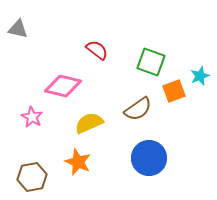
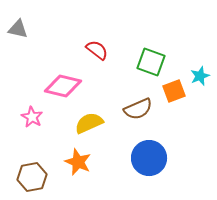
brown semicircle: rotated 12 degrees clockwise
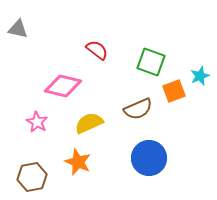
pink star: moved 5 px right, 5 px down
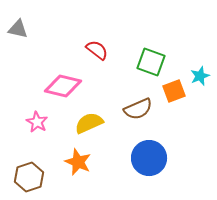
brown hexagon: moved 3 px left; rotated 8 degrees counterclockwise
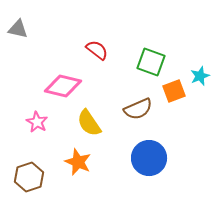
yellow semicircle: rotated 100 degrees counterclockwise
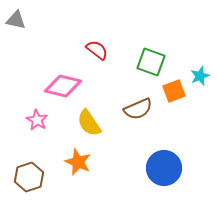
gray triangle: moved 2 px left, 9 px up
pink star: moved 2 px up
blue circle: moved 15 px right, 10 px down
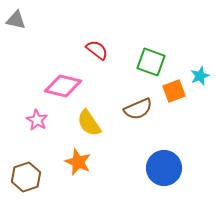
brown hexagon: moved 3 px left
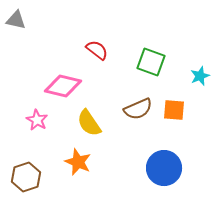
orange square: moved 19 px down; rotated 25 degrees clockwise
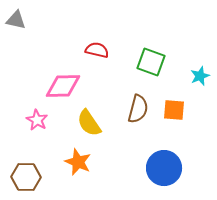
red semicircle: rotated 25 degrees counterclockwise
pink diamond: rotated 15 degrees counterclockwise
brown semicircle: rotated 52 degrees counterclockwise
brown hexagon: rotated 20 degrees clockwise
